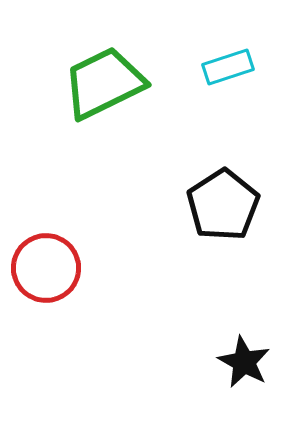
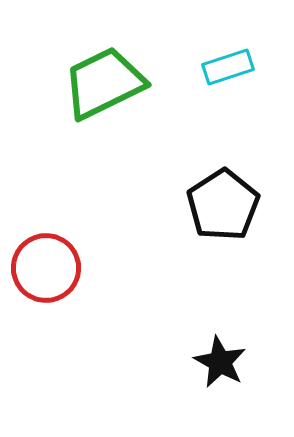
black star: moved 24 px left
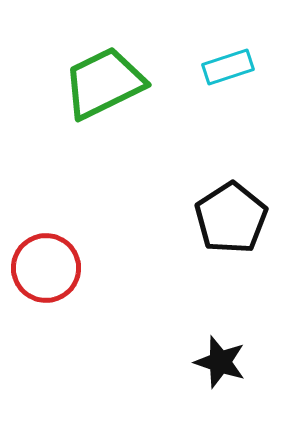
black pentagon: moved 8 px right, 13 px down
black star: rotated 10 degrees counterclockwise
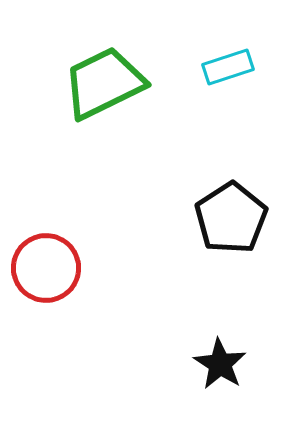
black star: moved 2 px down; rotated 14 degrees clockwise
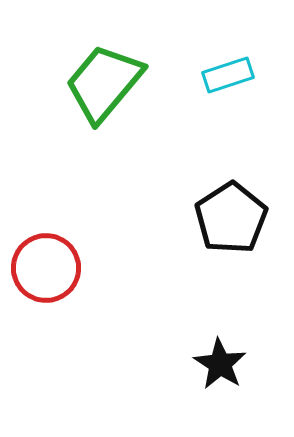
cyan rectangle: moved 8 px down
green trapezoid: rotated 24 degrees counterclockwise
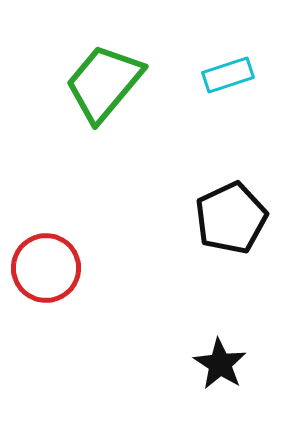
black pentagon: rotated 8 degrees clockwise
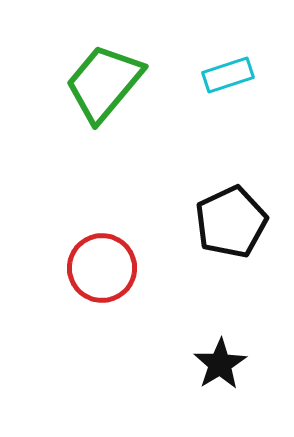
black pentagon: moved 4 px down
red circle: moved 56 px right
black star: rotated 8 degrees clockwise
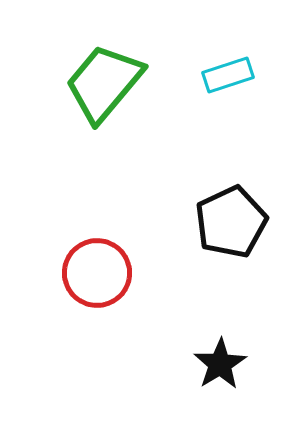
red circle: moved 5 px left, 5 px down
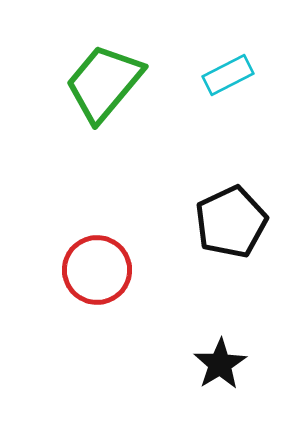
cyan rectangle: rotated 9 degrees counterclockwise
red circle: moved 3 px up
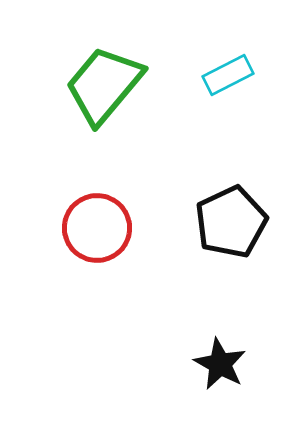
green trapezoid: moved 2 px down
red circle: moved 42 px up
black star: rotated 12 degrees counterclockwise
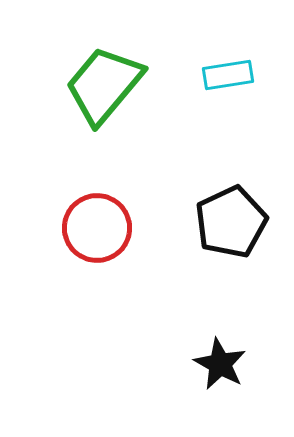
cyan rectangle: rotated 18 degrees clockwise
